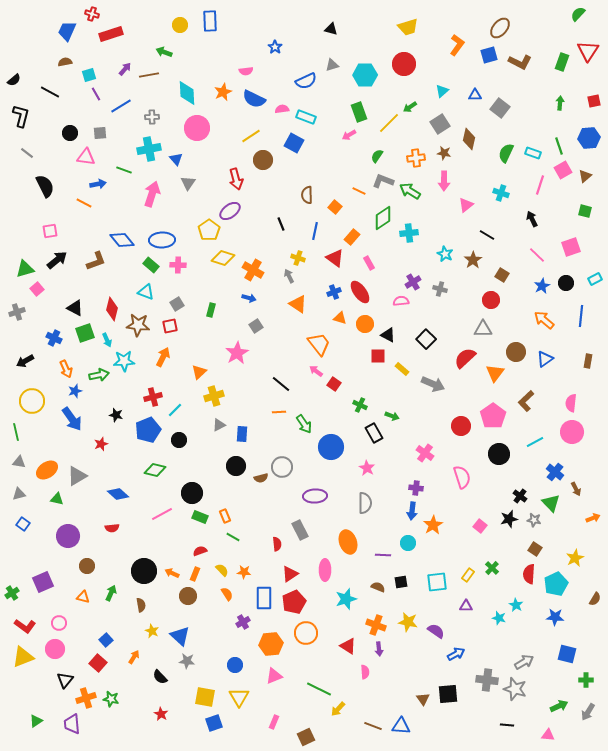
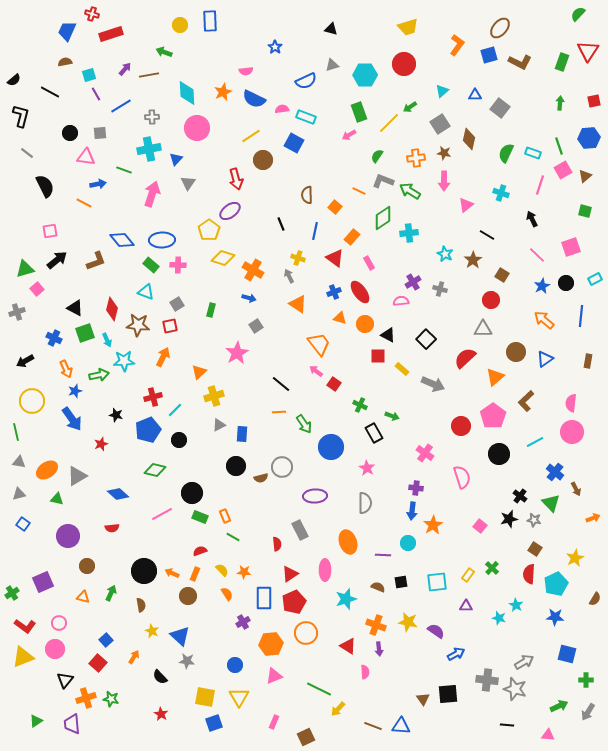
blue triangle at (176, 159): rotated 24 degrees clockwise
orange triangle at (495, 373): moved 4 px down; rotated 12 degrees clockwise
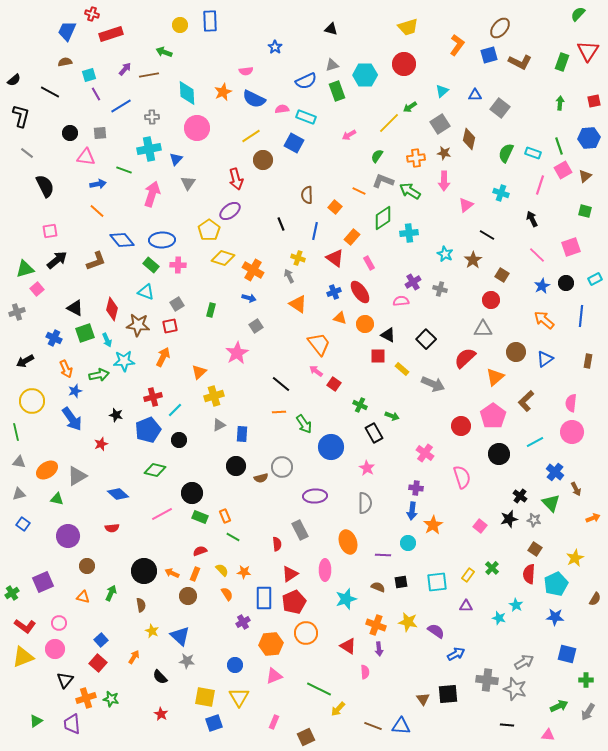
green rectangle at (359, 112): moved 22 px left, 21 px up
orange line at (84, 203): moved 13 px right, 8 px down; rotated 14 degrees clockwise
blue square at (106, 640): moved 5 px left
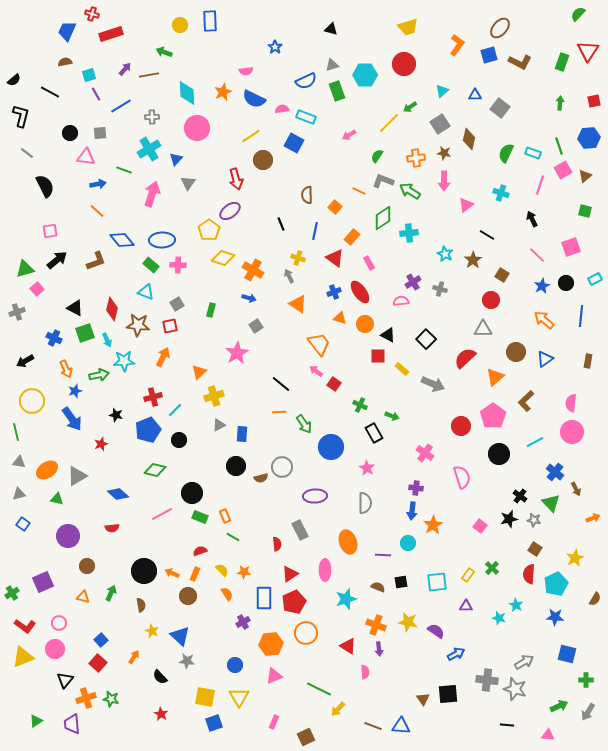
cyan cross at (149, 149): rotated 20 degrees counterclockwise
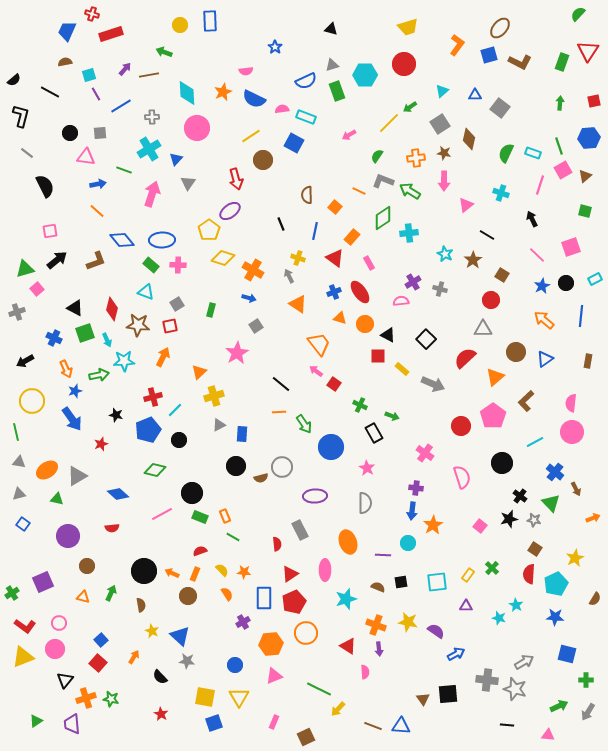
black circle at (499, 454): moved 3 px right, 9 px down
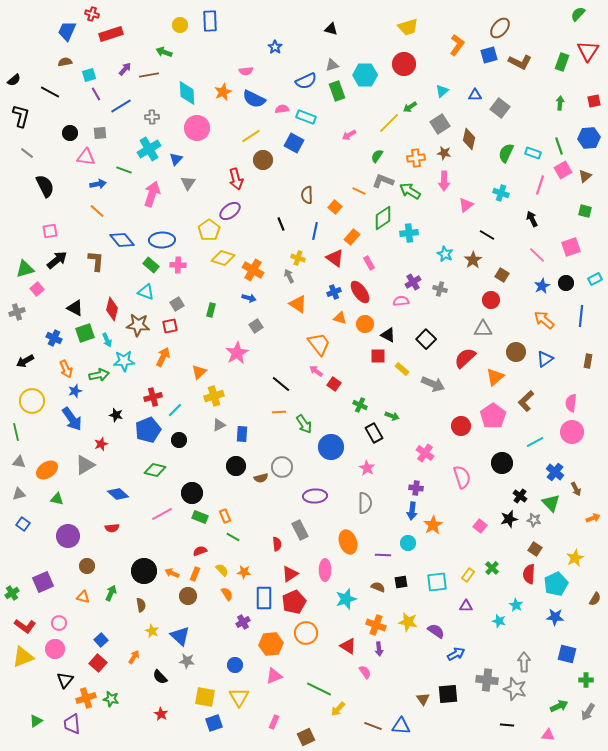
brown L-shape at (96, 261): rotated 65 degrees counterclockwise
gray triangle at (77, 476): moved 8 px right, 11 px up
cyan star at (499, 618): moved 3 px down
gray arrow at (524, 662): rotated 60 degrees counterclockwise
pink semicircle at (365, 672): rotated 32 degrees counterclockwise
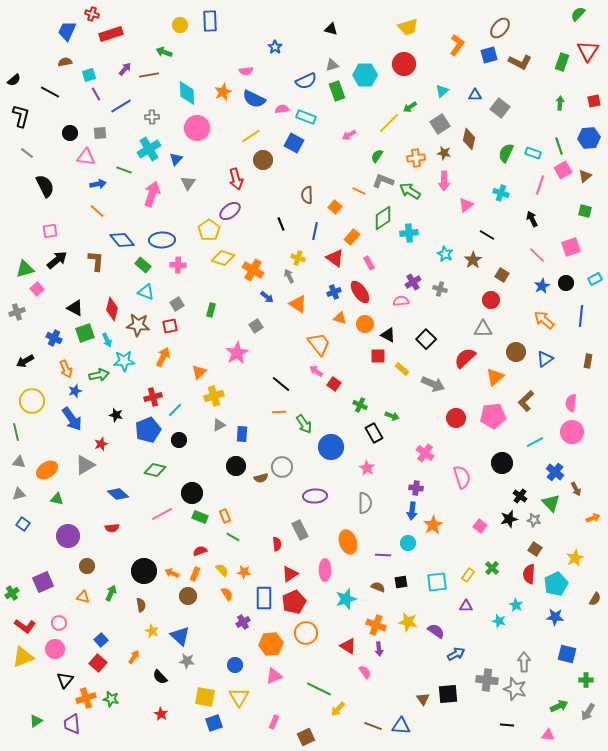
green rectangle at (151, 265): moved 8 px left
blue arrow at (249, 298): moved 18 px right, 1 px up; rotated 24 degrees clockwise
pink pentagon at (493, 416): rotated 30 degrees clockwise
red circle at (461, 426): moved 5 px left, 8 px up
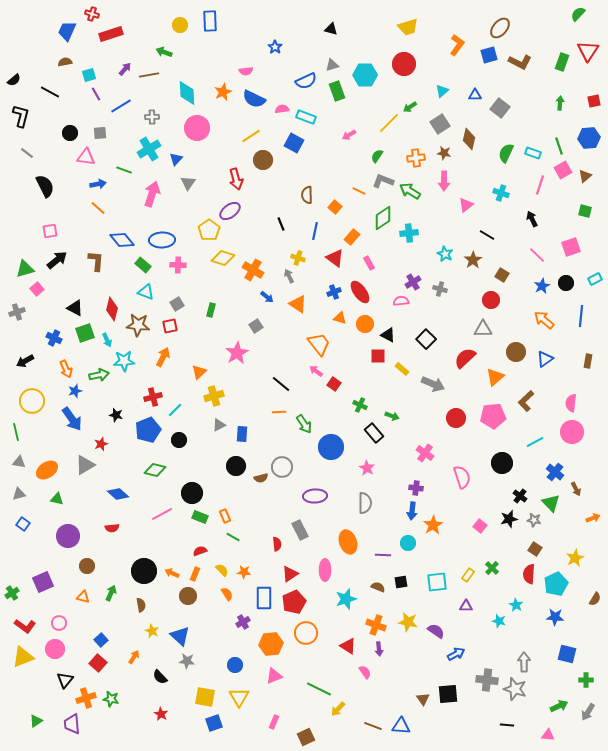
orange line at (97, 211): moved 1 px right, 3 px up
black rectangle at (374, 433): rotated 12 degrees counterclockwise
